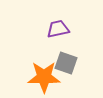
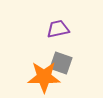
gray square: moved 5 px left
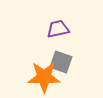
gray square: moved 1 px up
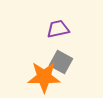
gray square: rotated 10 degrees clockwise
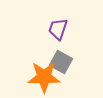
purple trapezoid: rotated 60 degrees counterclockwise
